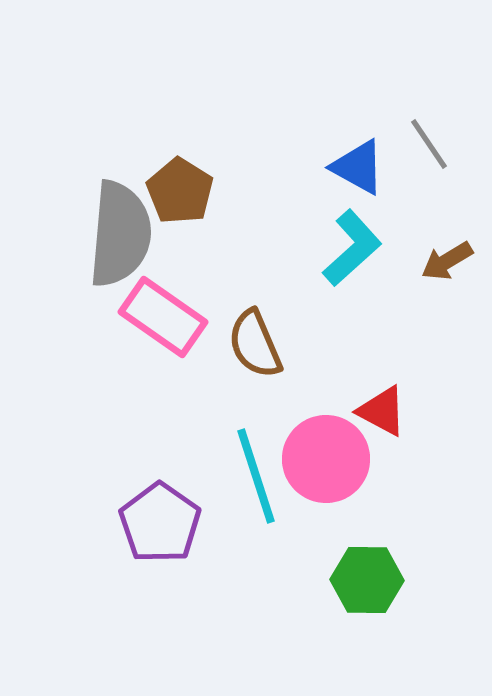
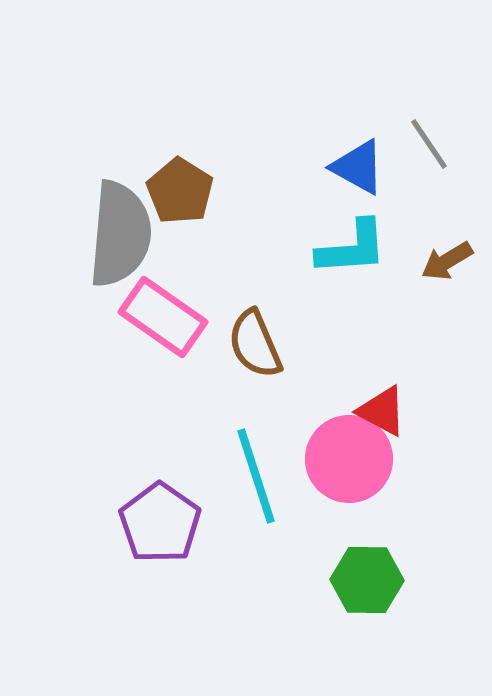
cyan L-shape: rotated 38 degrees clockwise
pink circle: moved 23 px right
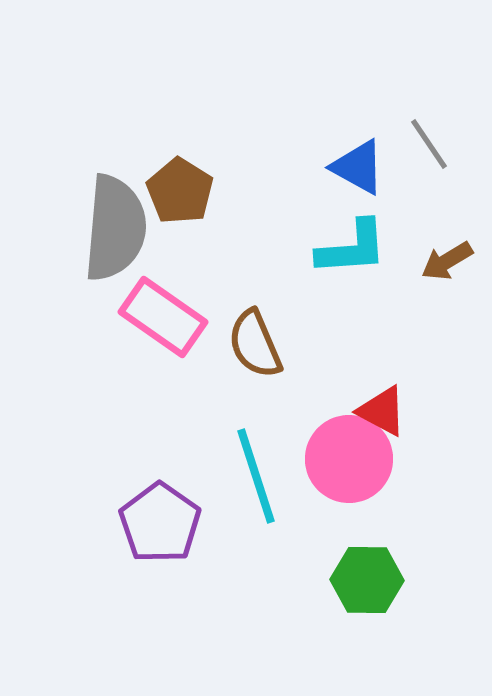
gray semicircle: moved 5 px left, 6 px up
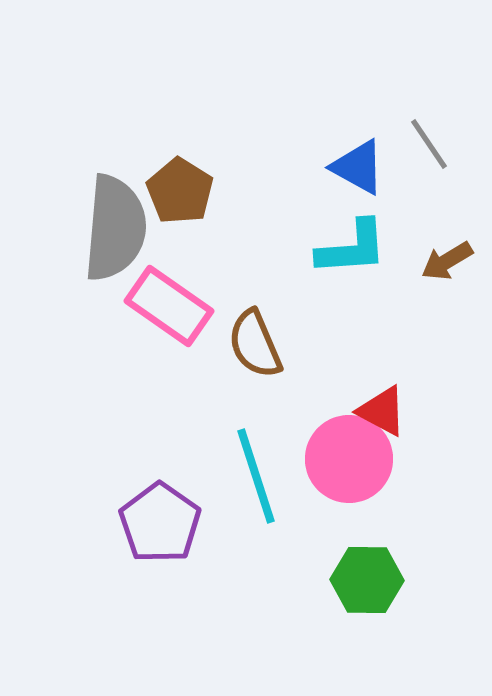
pink rectangle: moved 6 px right, 11 px up
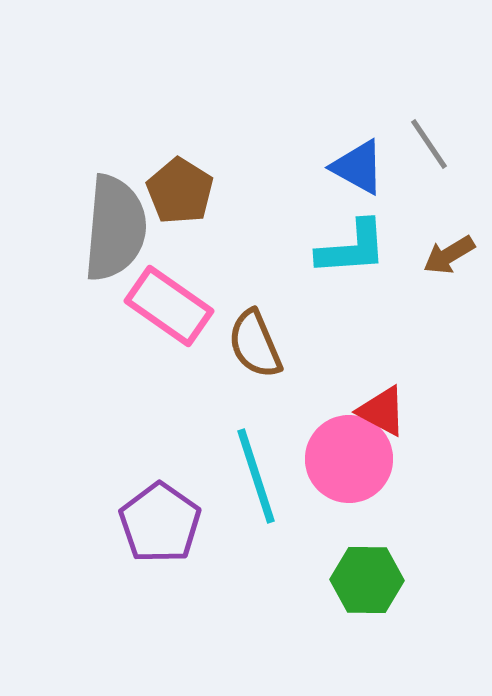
brown arrow: moved 2 px right, 6 px up
